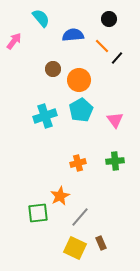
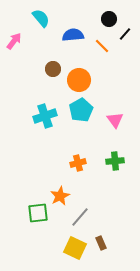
black line: moved 8 px right, 24 px up
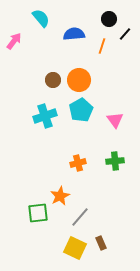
blue semicircle: moved 1 px right, 1 px up
orange line: rotated 63 degrees clockwise
brown circle: moved 11 px down
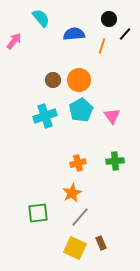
pink triangle: moved 3 px left, 4 px up
orange star: moved 12 px right, 3 px up
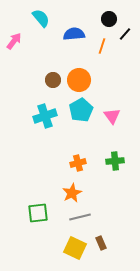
gray line: rotated 35 degrees clockwise
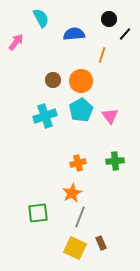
cyan semicircle: rotated 12 degrees clockwise
pink arrow: moved 2 px right, 1 px down
orange line: moved 9 px down
orange circle: moved 2 px right, 1 px down
pink triangle: moved 2 px left
gray line: rotated 55 degrees counterclockwise
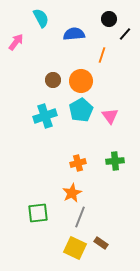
brown rectangle: rotated 32 degrees counterclockwise
